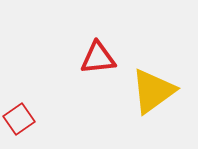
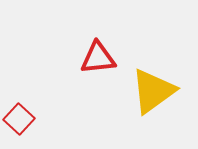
red square: rotated 12 degrees counterclockwise
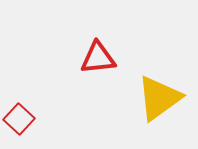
yellow triangle: moved 6 px right, 7 px down
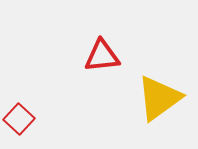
red triangle: moved 4 px right, 2 px up
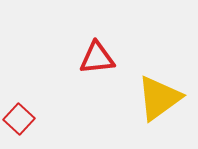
red triangle: moved 5 px left, 2 px down
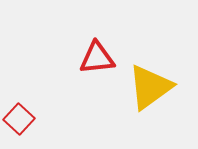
yellow triangle: moved 9 px left, 11 px up
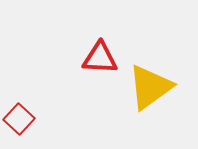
red triangle: moved 3 px right; rotated 9 degrees clockwise
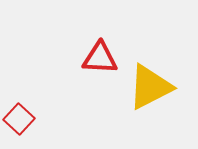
yellow triangle: rotated 9 degrees clockwise
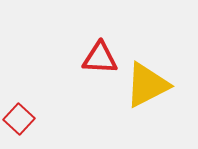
yellow triangle: moved 3 px left, 2 px up
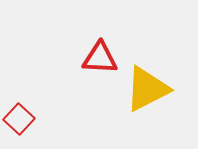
yellow triangle: moved 4 px down
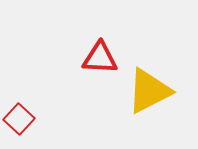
yellow triangle: moved 2 px right, 2 px down
